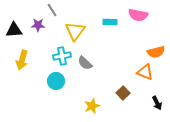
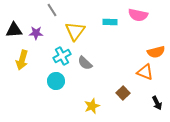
purple star: moved 2 px left, 8 px down
cyan cross: rotated 18 degrees counterclockwise
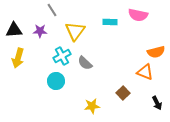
purple star: moved 4 px right, 2 px up
yellow arrow: moved 4 px left, 2 px up
yellow star: rotated 14 degrees clockwise
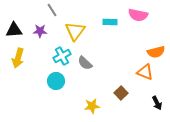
brown square: moved 2 px left
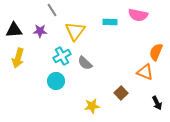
orange semicircle: rotated 126 degrees clockwise
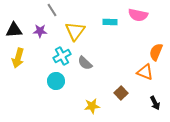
black arrow: moved 2 px left
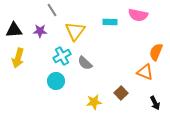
yellow star: moved 2 px right, 4 px up
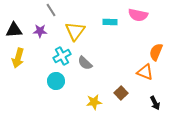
gray line: moved 1 px left
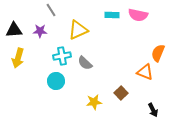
cyan rectangle: moved 2 px right, 7 px up
yellow triangle: moved 3 px right, 1 px up; rotated 30 degrees clockwise
orange semicircle: moved 2 px right, 1 px down
cyan cross: rotated 18 degrees clockwise
black arrow: moved 2 px left, 7 px down
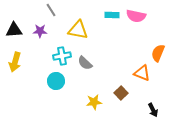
pink semicircle: moved 2 px left, 1 px down
yellow triangle: rotated 35 degrees clockwise
yellow arrow: moved 3 px left, 4 px down
orange triangle: moved 3 px left, 1 px down
